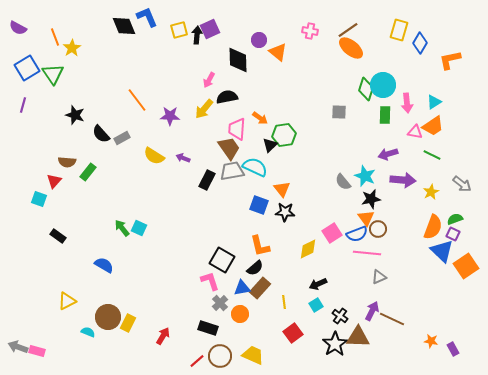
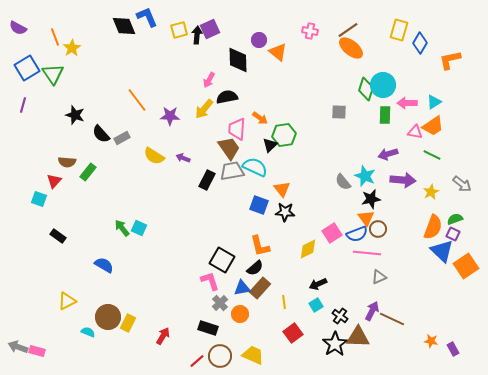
pink arrow at (407, 103): rotated 96 degrees clockwise
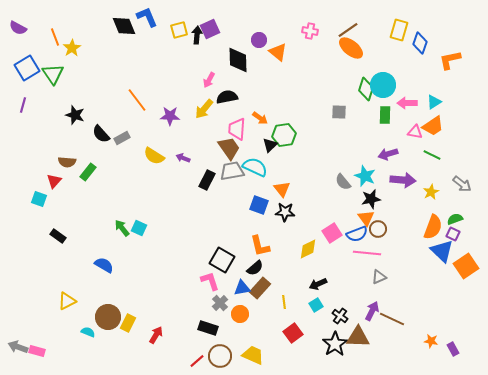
blue diamond at (420, 43): rotated 10 degrees counterclockwise
red arrow at (163, 336): moved 7 px left, 1 px up
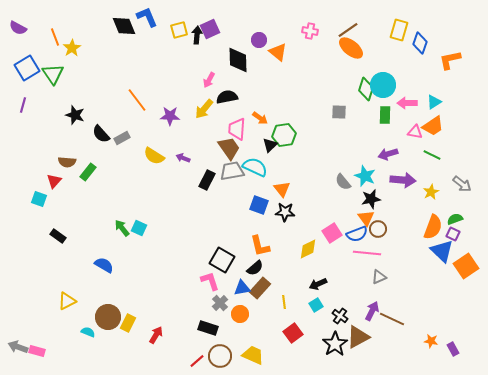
brown triangle at (358, 337): rotated 30 degrees counterclockwise
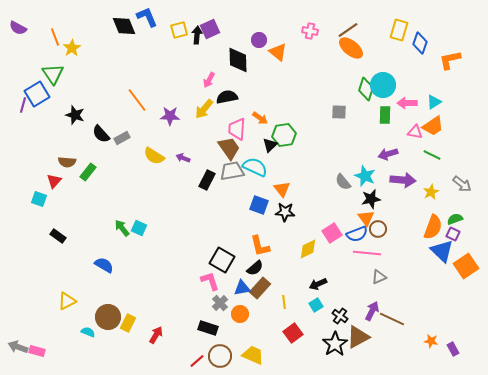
blue square at (27, 68): moved 10 px right, 26 px down
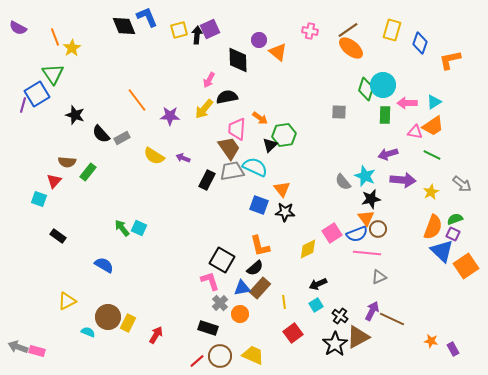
yellow rectangle at (399, 30): moved 7 px left
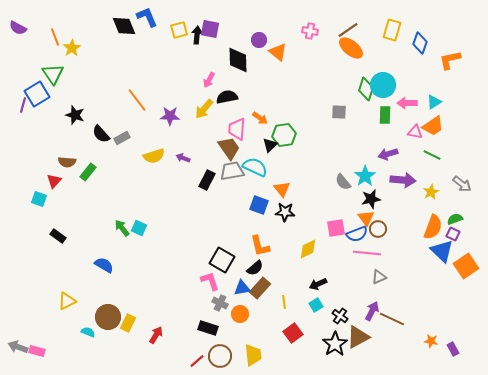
purple square at (210, 29): rotated 36 degrees clockwise
yellow semicircle at (154, 156): rotated 50 degrees counterclockwise
cyan star at (365, 176): rotated 15 degrees clockwise
pink square at (332, 233): moved 4 px right, 5 px up; rotated 24 degrees clockwise
gray cross at (220, 303): rotated 21 degrees counterclockwise
yellow trapezoid at (253, 355): rotated 60 degrees clockwise
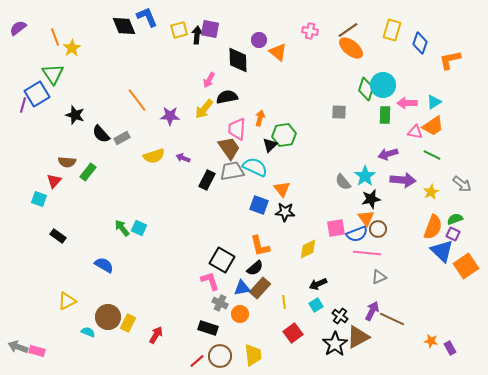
purple semicircle at (18, 28): rotated 114 degrees clockwise
orange arrow at (260, 118): rotated 112 degrees counterclockwise
purple rectangle at (453, 349): moved 3 px left, 1 px up
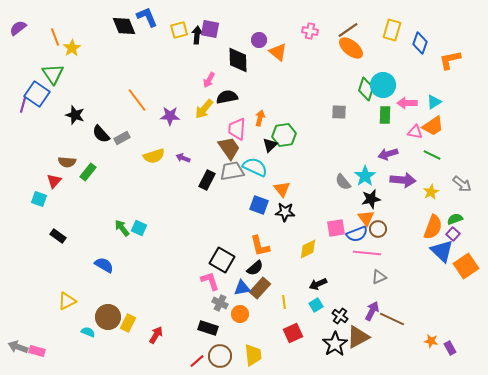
blue square at (37, 94): rotated 25 degrees counterclockwise
purple square at (453, 234): rotated 16 degrees clockwise
red square at (293, 333): rotated 12 degrees clockwise
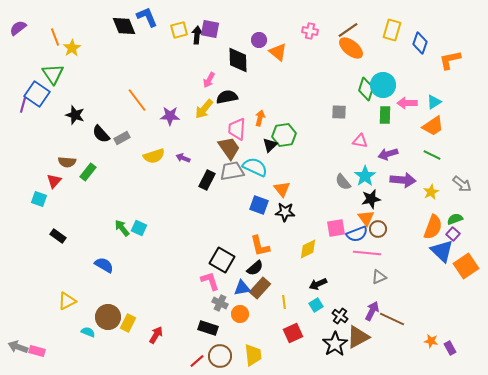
pink triangle at (415, 132): moved 55 px left, 9 px down
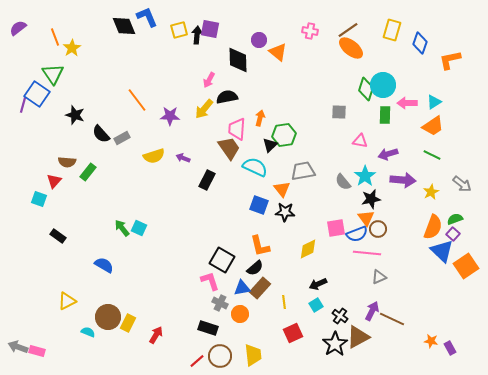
gray trapezoid at (232, 171): moved 71 px right
